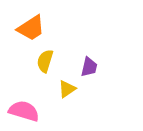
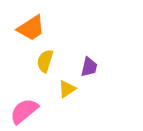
pink semicircle: rotated 56 degrees counterclockwise
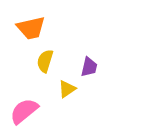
orange trapezoid: rotated 20 degrees clockwise
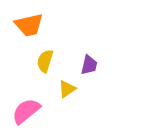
orange trapezoid: moved 2 px left, 3 px up
purple trapezoid: moved 2 px up
pink semicircle: moved 2 px right
